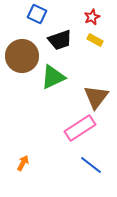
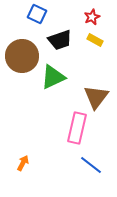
pink rectangle: moved 3 px left; rotated 44 degrees counterclockwise
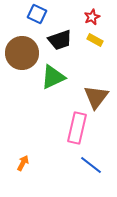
brown circle: moved 3 px up
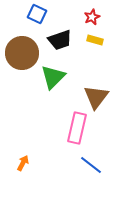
yellow rectangle: rotated 14 degrees counterclockwise
green triangle: rotated 20 degrees counterclockwise
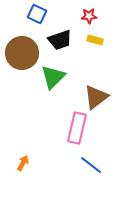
red star: moved 3 px left, 1 px up; rotated 21 degrees clockwise
brown triangle: rotated 16 degrees clockwise
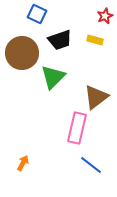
red star: moved 16 px right; rotated 21 degrees counterclockwise
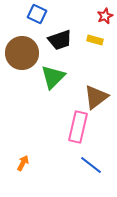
pink rectangle: moved 1 px right, 1 px up
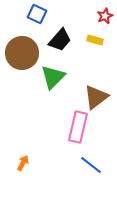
black trapezoid: rotated 30 degrees counterclockwise
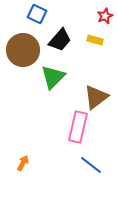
brown circle: moved 1 px right, 3 px up
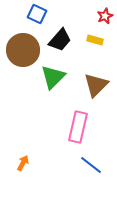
brown triangle: moved 12 px up; rotated 8 degrees counterclockwise
